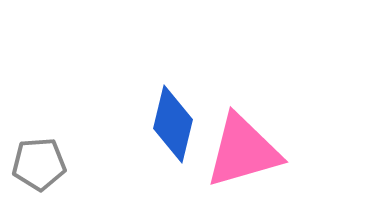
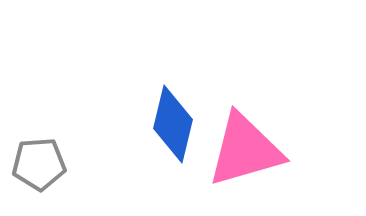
pink triangle: moved 2 px right, 1 px up
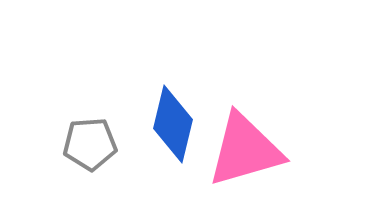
gray pentagon: moved 51 px right, 20 px up
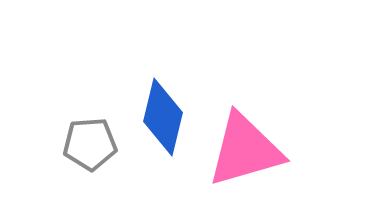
blue diamond: moved 10 px left, 7 px up
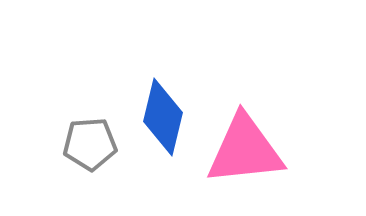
pink triangle: rotated 10 degrees clockwise
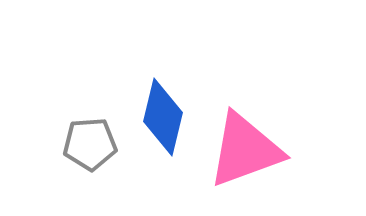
pink triangle: rotated 14 degrees counterclockwise
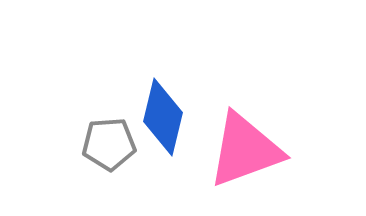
gray pentagon: moved 19 px right
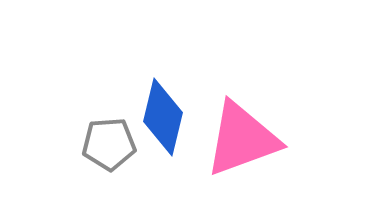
pink triangle: moved 3 px left, 11 px up
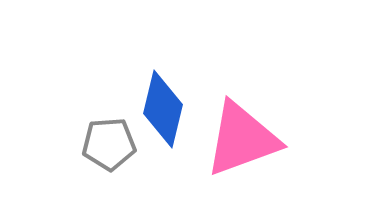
blue diamond: moved 8 px up
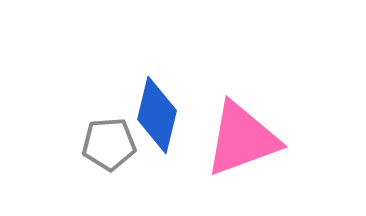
blue diamond: moved 6 px left, 6 px down
